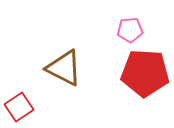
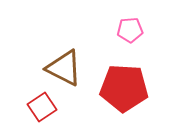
red pentagon: moved 21 px left, 15 px down
red square: moved 23 px right
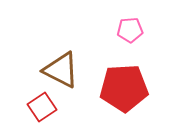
brown triangle: moved 3 px left, 2 px down
red pentagon: rotated 6 degrees counterclockwise
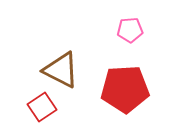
red pentagon: moved 1 px right, 1 px down
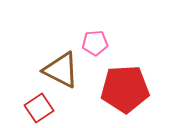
pink pentagon: moved 35 px left, 13 px down
red square: moved 3 px left, 1 px down
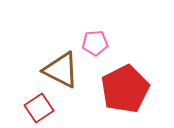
red pentagon: rotated 24 degrees counterclockwise
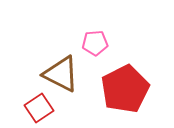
brown triangle: moved 4 px down
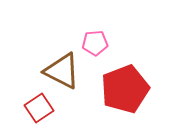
brown triangle: moved 1 px right, 3 px up
red pentagon: rotated 6 degrees clockwise
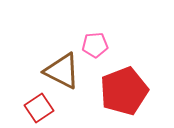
pink pentagon: moved 2 px down
red pentagon: moved 1 px left, 2 px down
